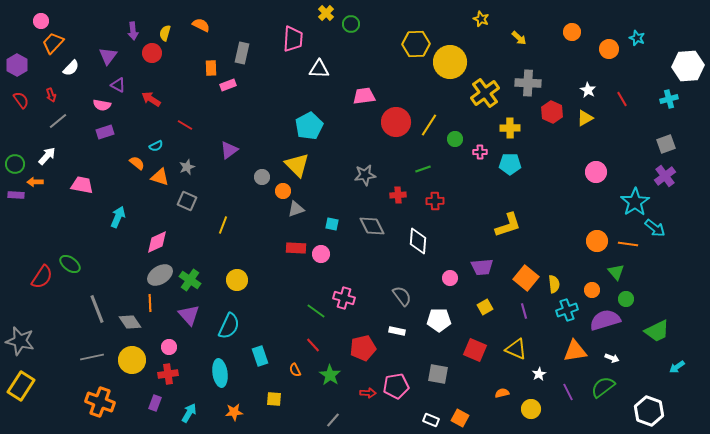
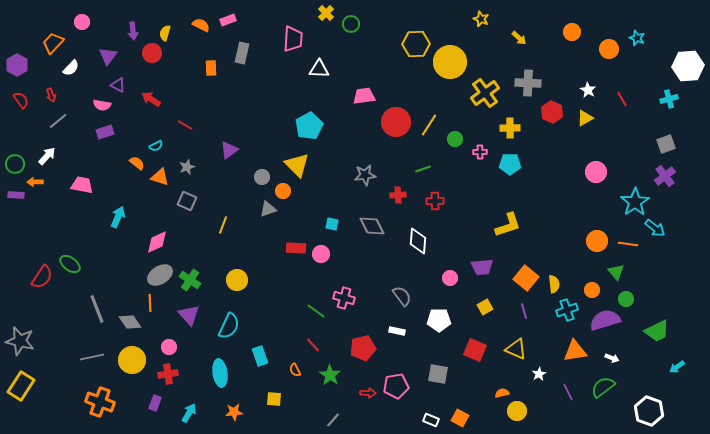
pink circle at (41, 21): moved 41 px right, 1 px down
pink rectangle at (228, 85): moved 65 px up
gray triangle at (296, 209): moved 28 px left
yellow circle at (531, 409): moved 14 px left, 2 px down
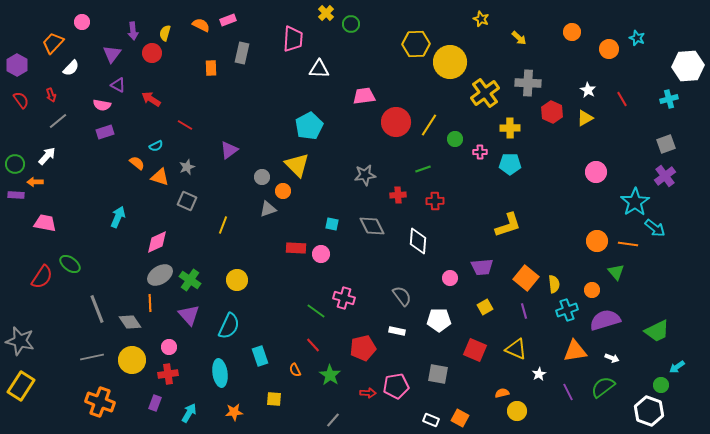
purple triangle at (108, 56): moved 4 px right, 2 px up
pink trapezoid at (82, 185): moved 37 px left, 38 px down
green circle at (626, 299): moved 35 px right, 86 px down
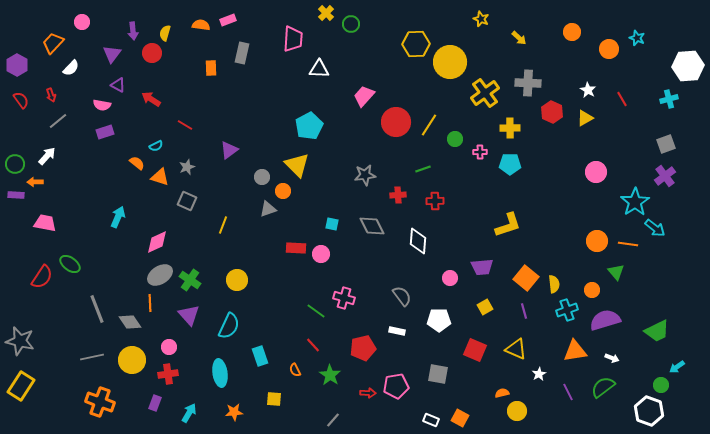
orange semicircle at (201, 25): rotated 18 degrees counterclockwise
pink trapezoid at (364, 96): rotated 40 degrees counterclockwise
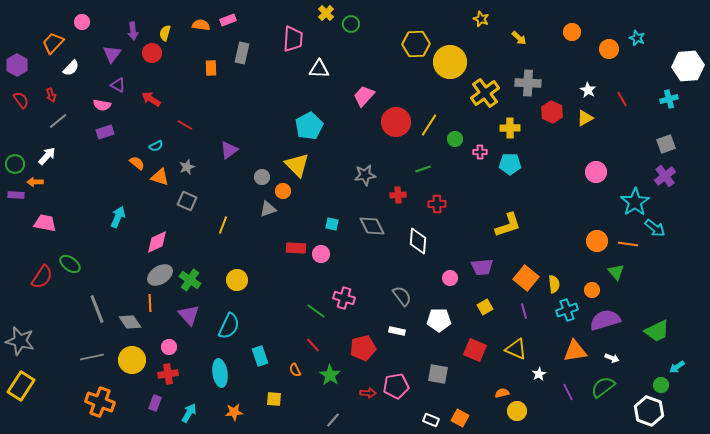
red cross at (435, 201): moved 2 px right, 3 px down
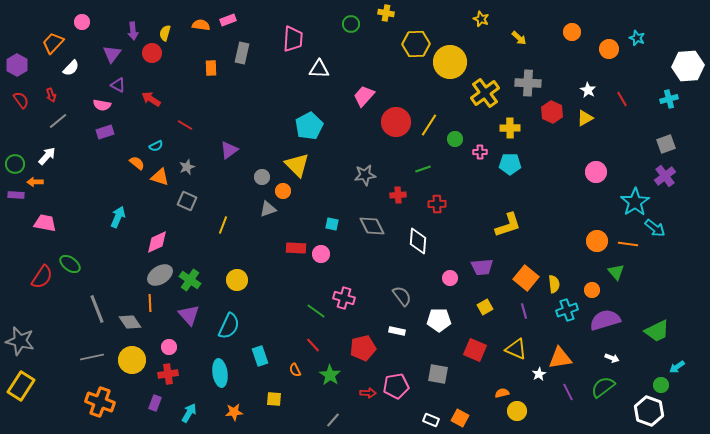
yellow cross at (326, 13): moved 60 px right; rotated 35 degrees counterclockwise
orange triangle at (575, 351): moved 15 px left, 7 px down
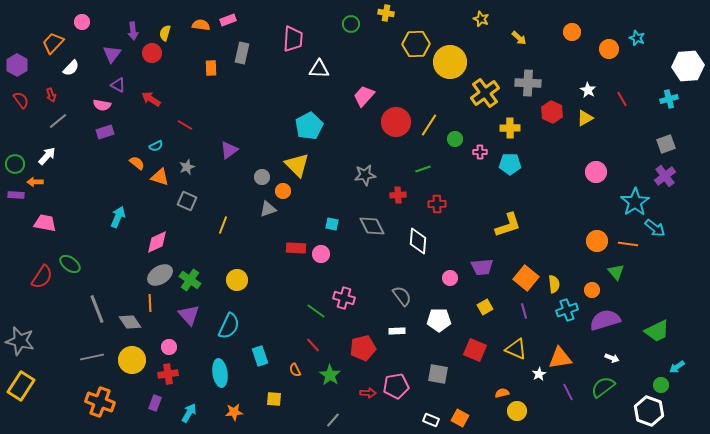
white rectangle at (397, 331): rotated 14 degrees counterclockwise
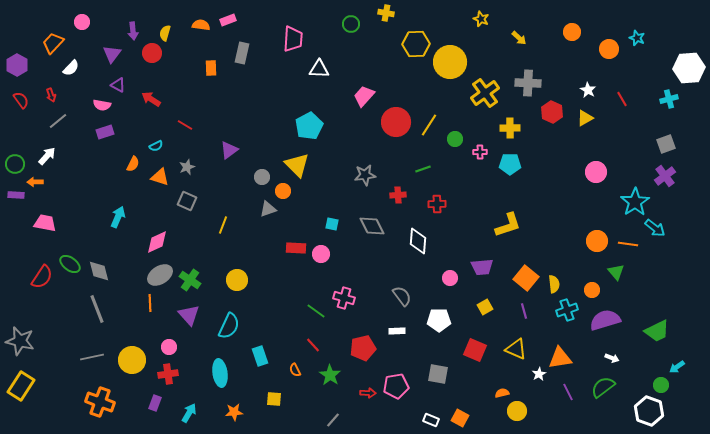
white hexagon at (688, 66): moved 1 px right, 2 px down
orange semicircle at (137, 163): moved 4 px left, 1 px down; rotated 77 degrees clockwise
gray diamond at (130, 322): moved 31 px left, 51 px up; rotated 20 degrees clockwise
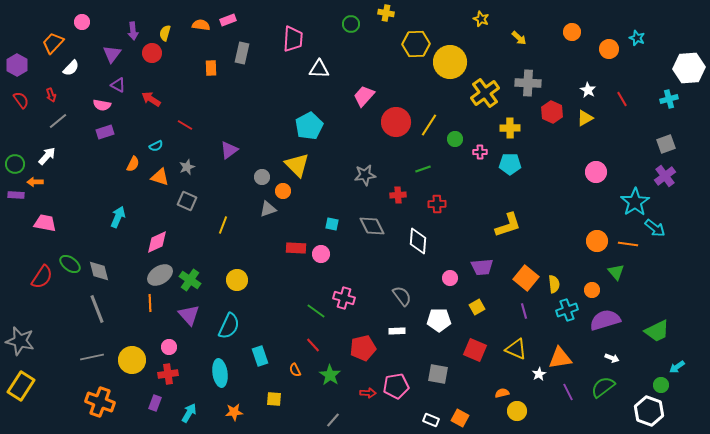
yellow square at (485, 307): moved 8 px left
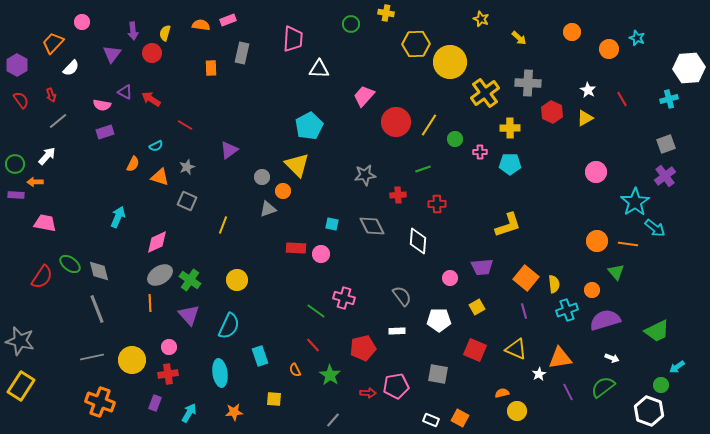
purple triangle at (118, 85): moved 7 px right, 7 px down
